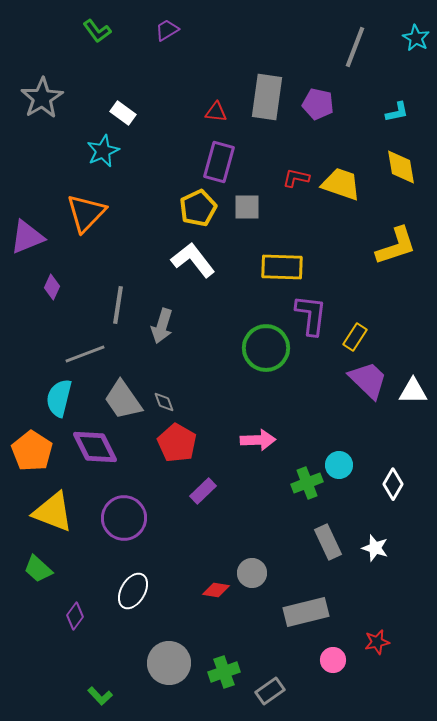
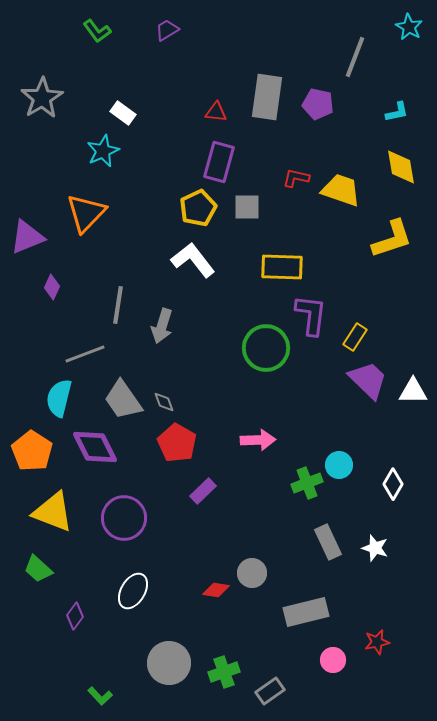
cyan star at (416, 38): moved 7 px left, 11 px up
gray line at (355, 47): moved 10 px down
yellow trapezoid at (341, 184): moved 6 px down
yellow L-shape at (396, 246): moved 4 px left, 7 px up
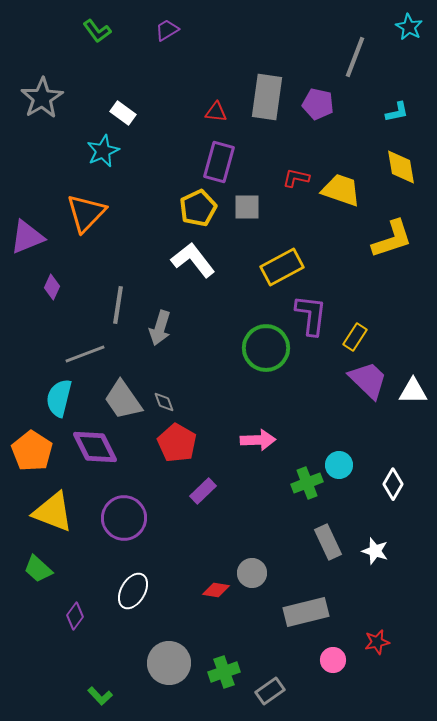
yellow rectangle at (282, 267): rotated 30 degrees counterclockwise
gray arrow at (162, 326): moved 2 px left, 2 px down
white star at (375, 548): moved 3 px down
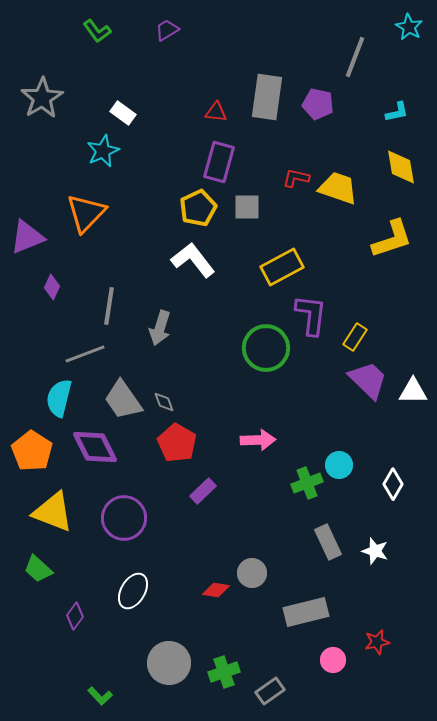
yellow trapezoid at (341, 190): moved 3 px left, 2 px up
gray line at (118, 305): moved 9 px left, 1 px down
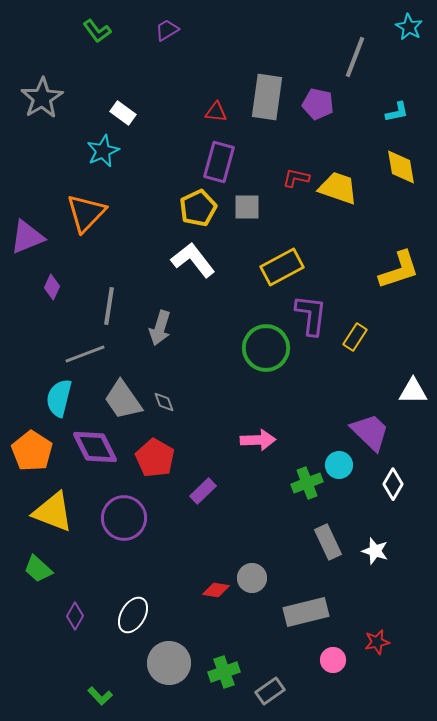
yellow L-shape at (392, 239): moved 7 px right, 31 px down
purple trapezoid at (368, 380): moved 2 px right, 52 px down
red pentagon at (177, 443): moved 22 px left, 15 px down
gray circle at (252, 573): moved 5 px down
white ellipse at (133, 591): moved 24 px down
purple diamond at (75, 616): rotated 8 degrees counterclockwise
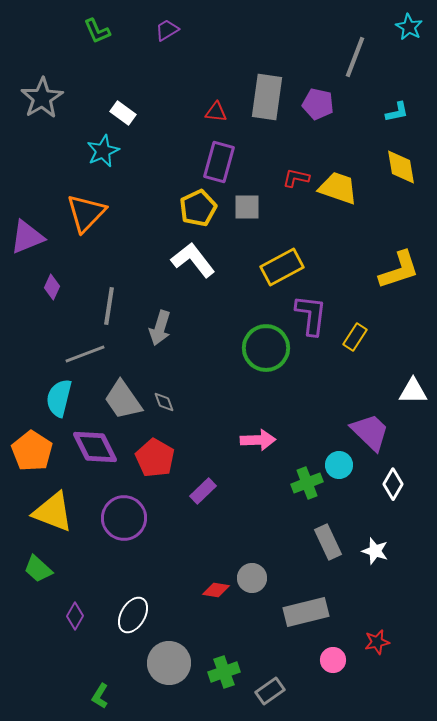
green L-shape at (97, 31): rotated 12 degrees clockwise
green L-shape at (100, 696): rotated 75 degrees clockwise
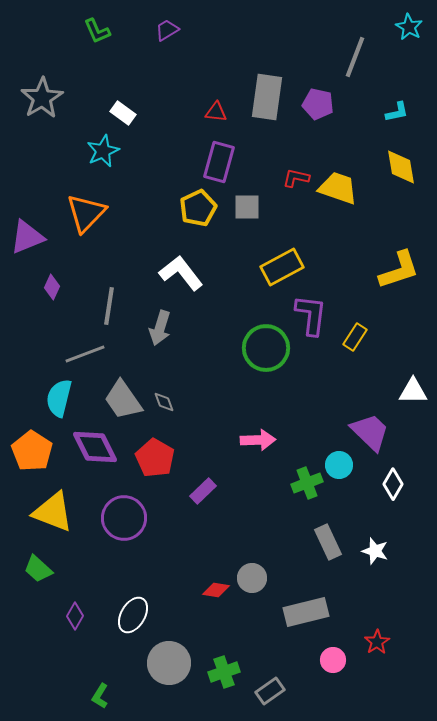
white L-shape at (193, 260): moved 12 px left, 13 px down
red star at (377, 642): rotated 20 degrees counterclockwise
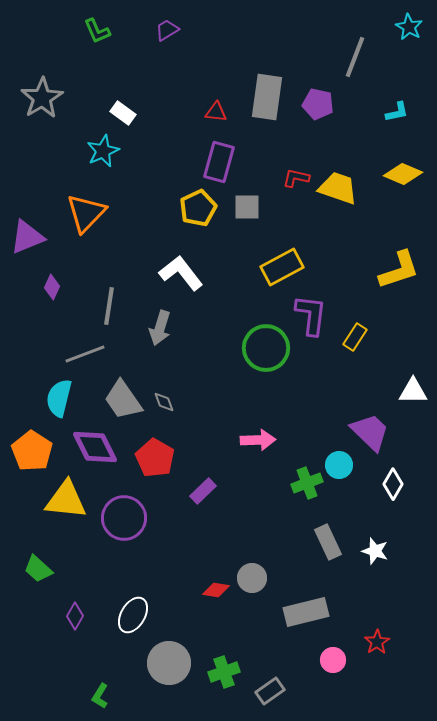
yellow diamond at (401, 167): moved 2 px right, 7 px down; rotated 57 degrees counterclockwise
yellow triangle at (53, 512): moved 13 px right, 12 px up; rotated 15 degrees counterclockwise
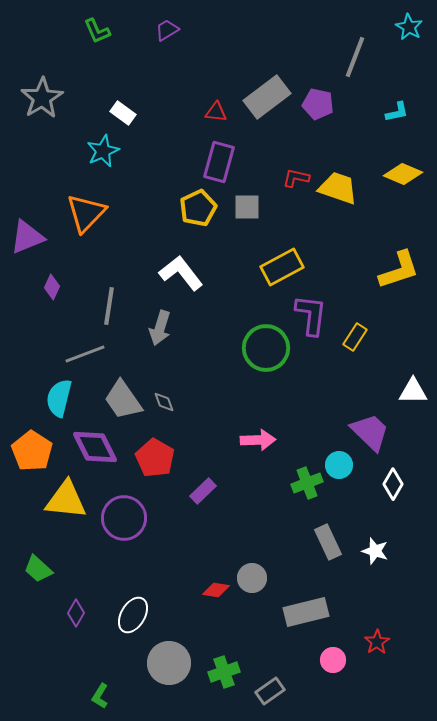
gray rectangle at (267, 97): rotated 45 degrees clockwise
purple diamond at (75, 616): moved 1 px right, 3 px up
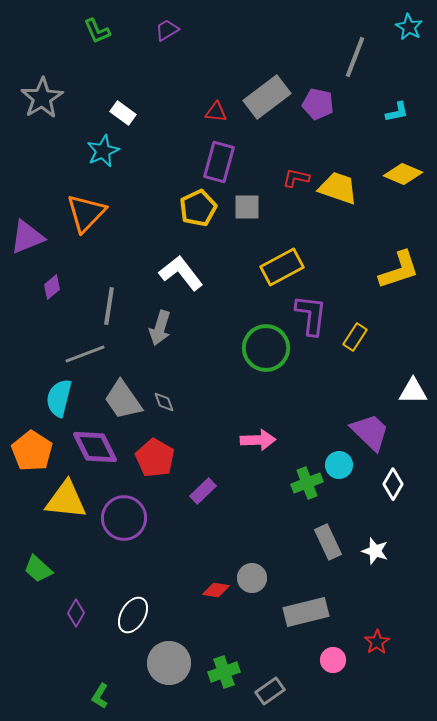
purple diamond at (52, 287): rotated 25 degrees clockwise
